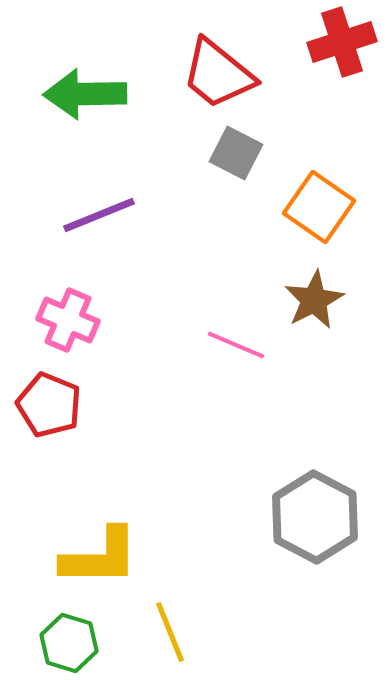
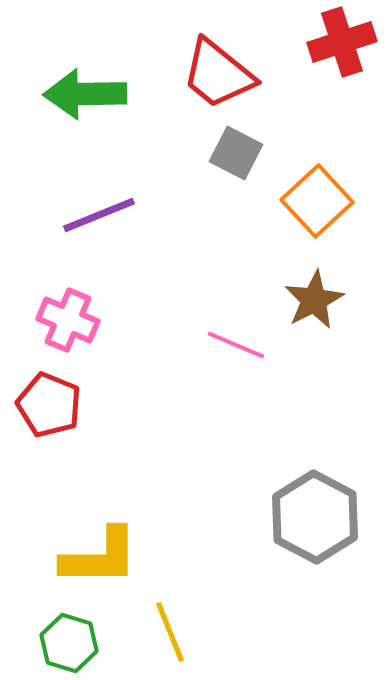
orange square: moved 2 px left, 6 px up; rotated 12 degrees clockwise
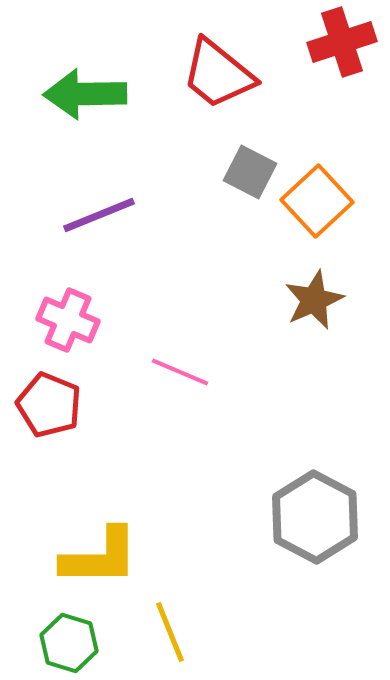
gray square: moved 14 px right, 19 px down
brown star: rotated 4 degrees clockwise
pink line: moved 56 px left, 27 px down
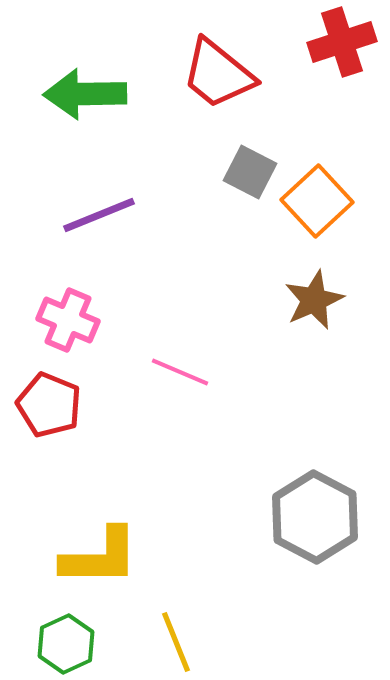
yellow line: moved 6 px right, 10 px down
green hexagon: moved 3 px left, 1 px down; rotated 18 degrees clockwise
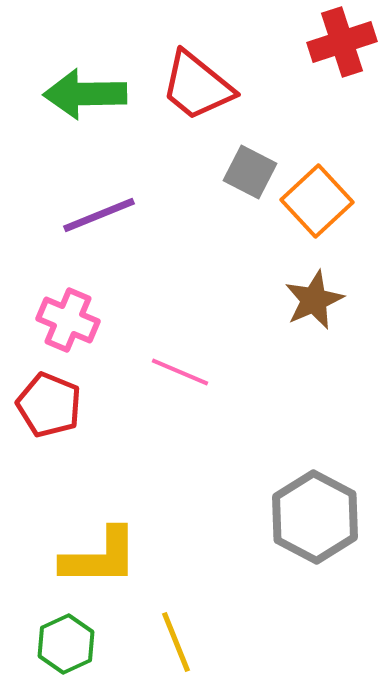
red trapezoid: moved 21 px left, 12 px down
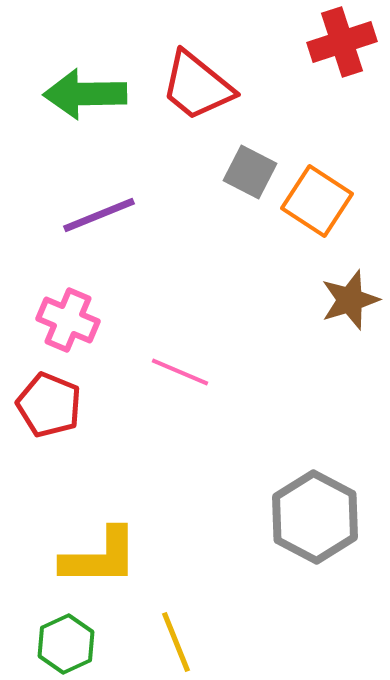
orange square: rotated 14 degrees counterclockwise
brown star: moved 36 px right; rotated 6 degrees clockwise
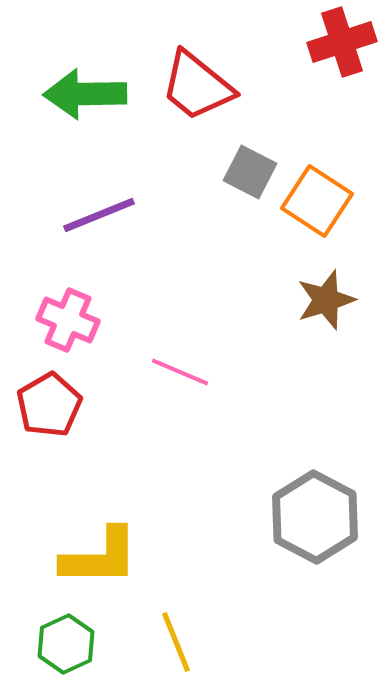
brown star: moved 24 px left
red pentagon: rotated 20 degrees clockwise
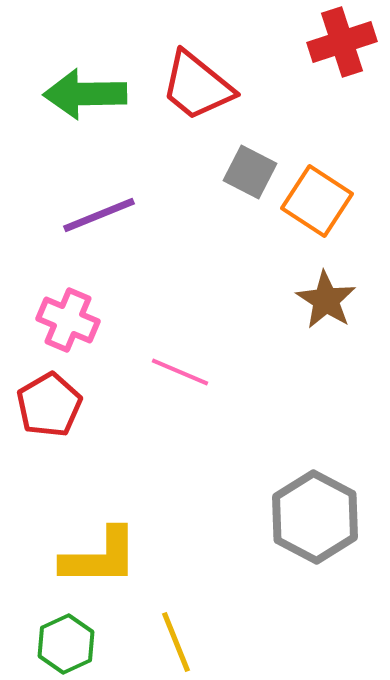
brown star: rotated 22 degrees counterclockwise
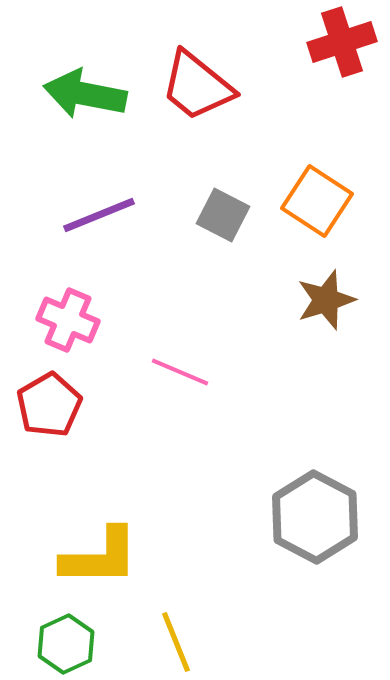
green arrow: rotated 12 degrees clockwise
gray square: moved 27 px left, 43 px down
brown star: rotated 22 degrees clockwise
